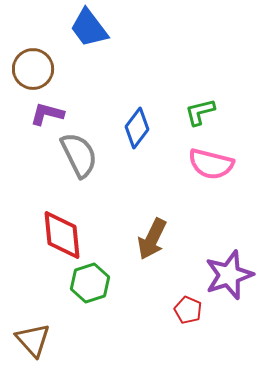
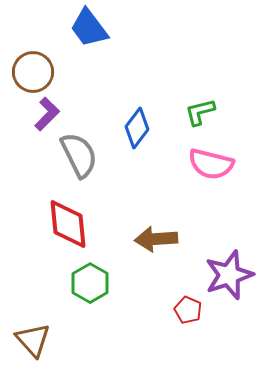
brown circle: moved 3 px down
purple L-shape: rotated 120 degrees clockwise
red diamond: moved 6 px right, 11 px up
brown arrow: moved 4 px right; rotated 60 degrees clockwise
green hexagon: rotated 12 degrees counterclockwise
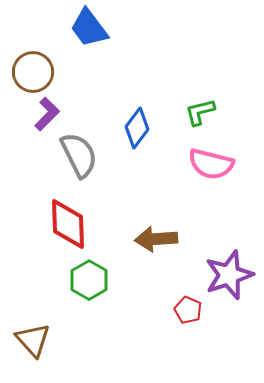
red diamond: rotated 4 degrees clockwise
green hexagon: moved 1 px left, 3 px up
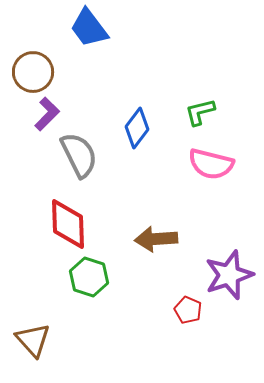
green hexagon: moved 3 px up; rotated 12 degrees counterclockwise
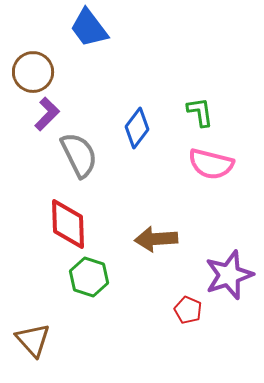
green L-shape: rotated 96 degrees clockwise
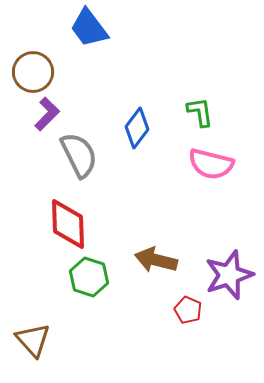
brown arrow: moved 21 px down; rotated 18 degrees clockwise
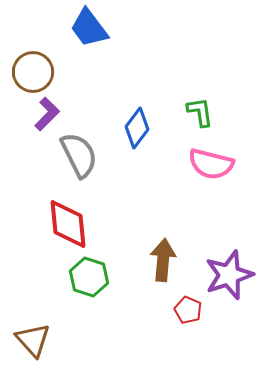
red diamond: rotated 4 degrees counterclockwise
brown arrow: moved 7 px right; rotated 81 degrees clockwise
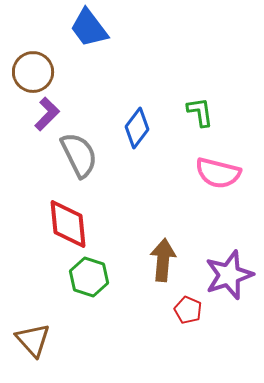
pink semicircle: moved 7 px right, 9 px down
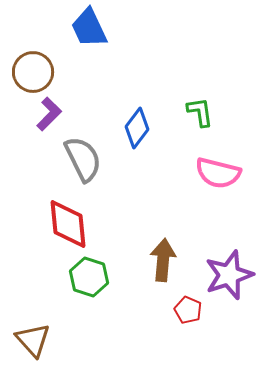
blue trapezoid: rotated 12 degrees clockwise
purple L-shape: moved 2 px right
gray semicircle: moved 4 px right, 4 px down
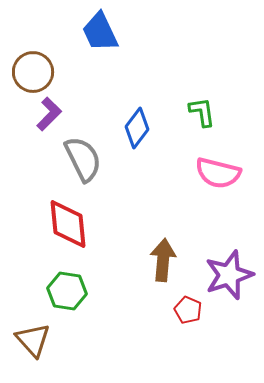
blue trapezoid: moved 11 px right, 4 px down
green L-shape: moved 2 px right
green hexagon: moved 22 px left, 14 px down; rotated 9 degrees counterclockwise
